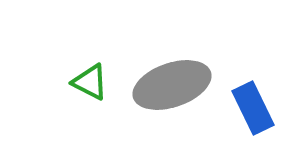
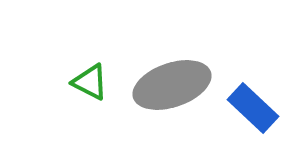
blue rectangle: rotated 21 degrees counterclockwise
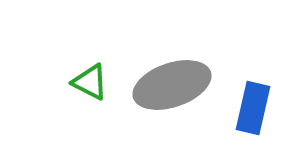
blue rectangle: rotated 60 degrees clockwise
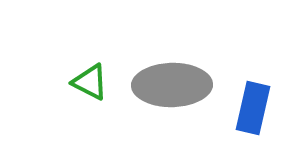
gray ellipse: rotated 18 degrees clockwise
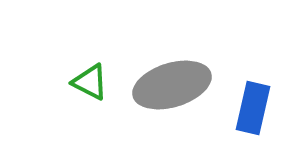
gray ellipse: rotated 16 degrees counterclockwise
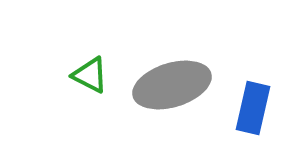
green triangle: moved 7 px up
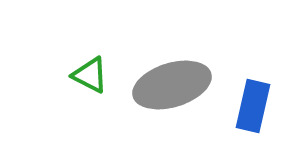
blue rectangle: moved 2 px up
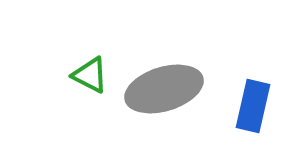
gray ellipse: moved 8 px left, 4 px down
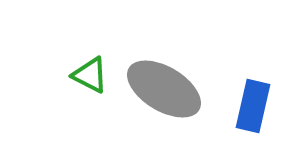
gray ellipse: rotated 48 degrees clockwise
